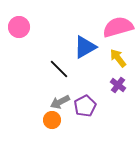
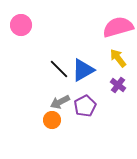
pink circle: moved 2 px right, 2 px up
blue triangle: moved 2 px left, 23 px down
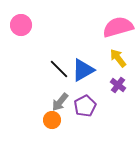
gray arrow: rotated 24 degrees counterclockwise
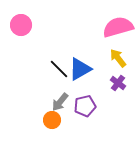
blue triangle: moved 3 px left, 1 px up
purple cross: moved 2 px up
purple pentagon: rotated 15 degrees clockwise
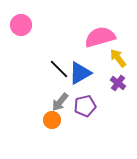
pink semicircle: moved 18 px left, 10 px down
blue triangle: moved 4 px down
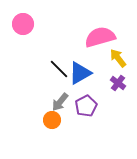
pink circle: moved 2 px right, 1 px up
purple pentagon: moved 1 px right; rotated 15 degrees counterclockwise
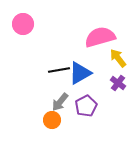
black line: moved 1 px down; rotated 55 degrees counterclockwise
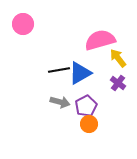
pink semicircle: moved 3 px down
gray arrow: rotated 114 degrees counterclockwise
orange circle: moved 37 px right, 4 px down
